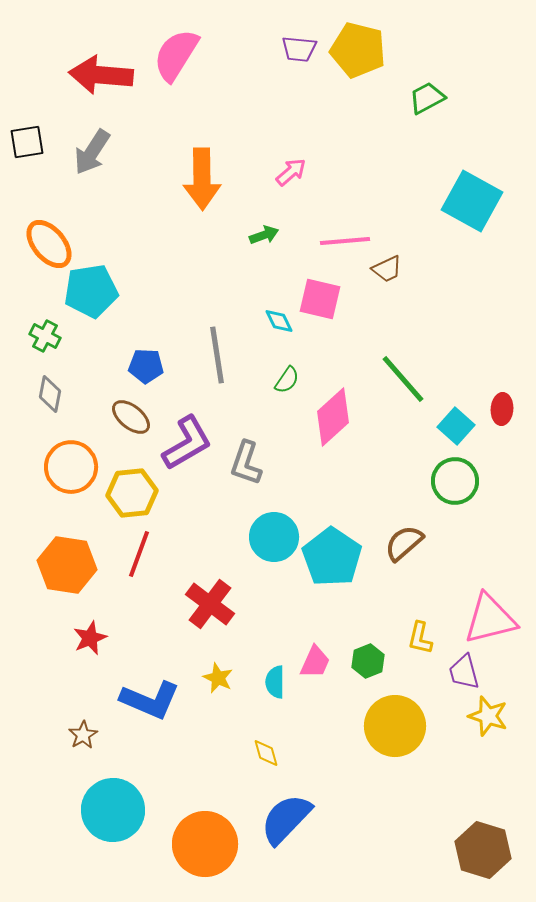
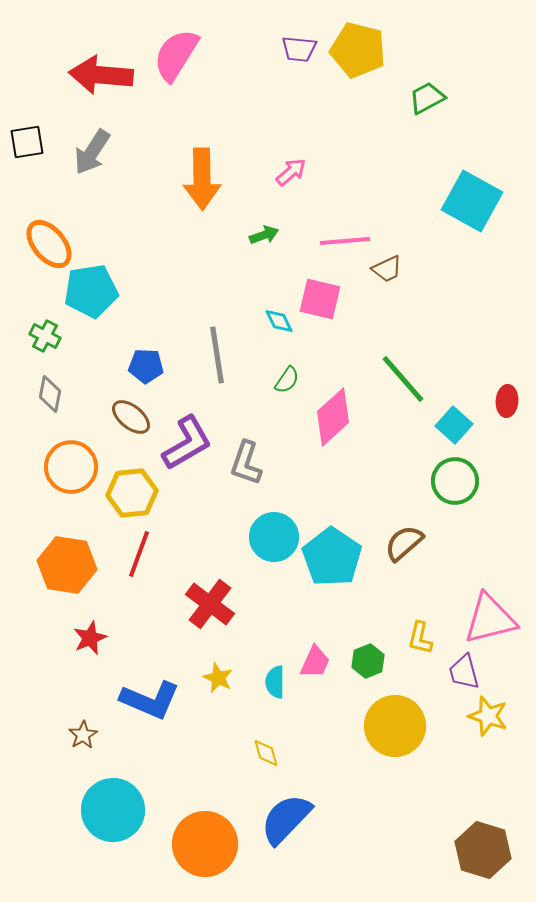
red ellipse at (502, 409): moved 5 px right, 8 px up
cyan square at (456, 426): moved 2 px left, 1 px up
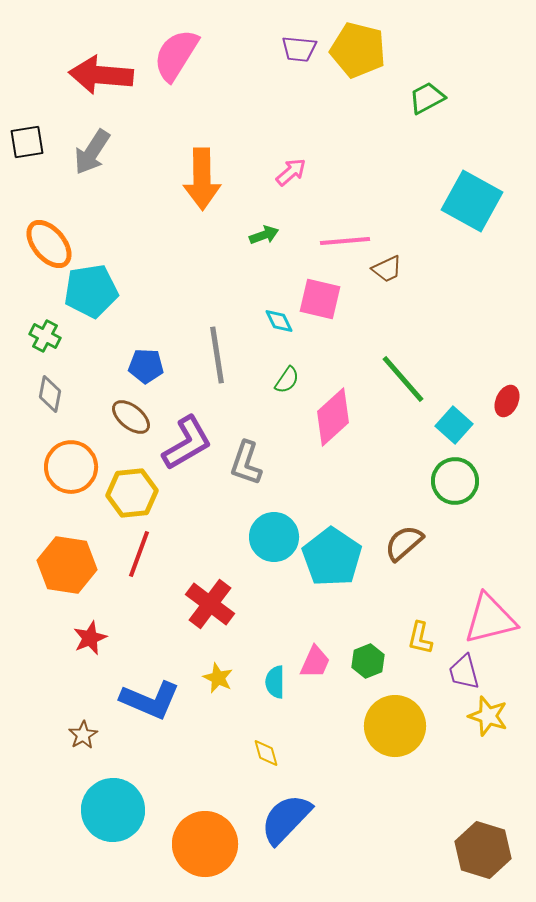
red ellipse at (507, 401): rotated 20 degrees clockwise
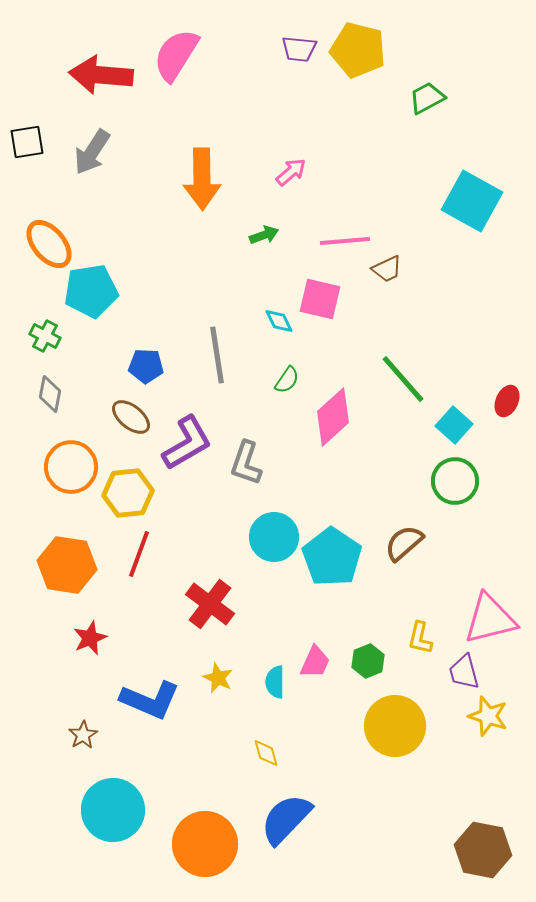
yellow hexagon at (132, 493): moved 4 px left
brown hexagon at (483, 850): rotated 6 degrees counterclockwise
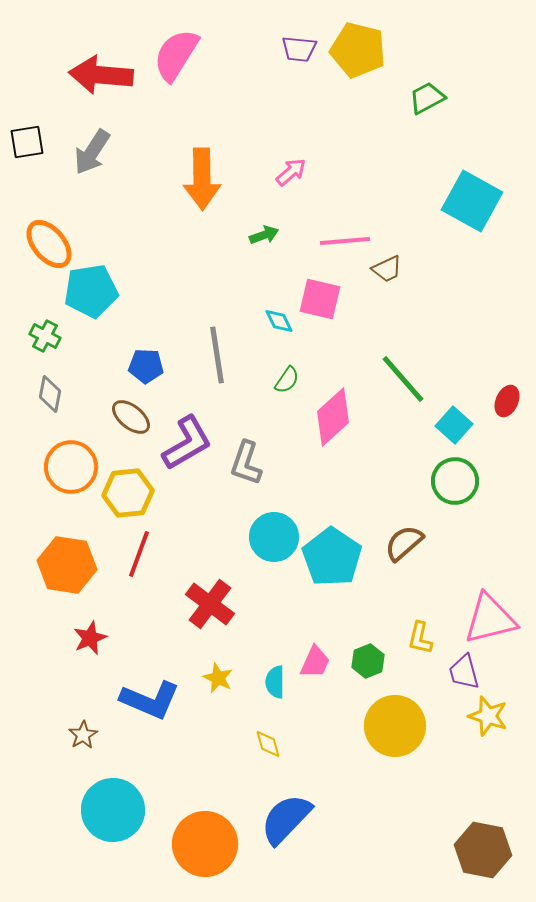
yellow diamond at (266, 753): moved 2 px right, 9 px up
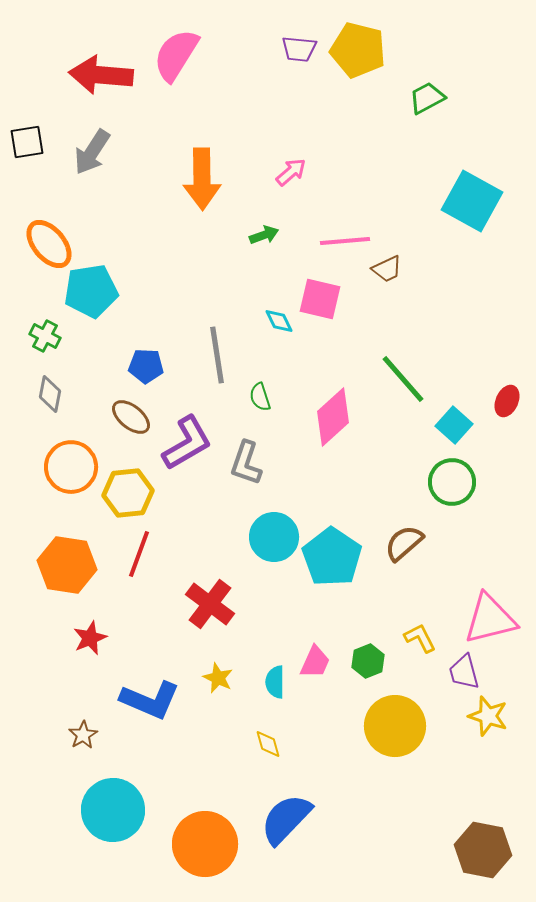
green semicircle at (287, 380): moved 27 px left, 17 px down; rotated 128 degrees clockwise
green circle at (455, 481): moved 3 px left, 1 px down
yellow L-shape at (420, 638): rotated 140 degrees clockwise
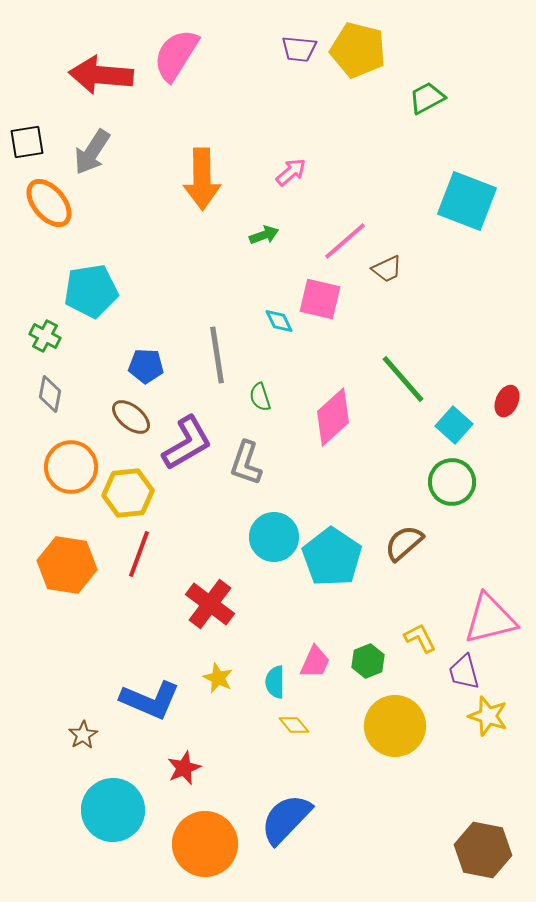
cyan square at (472, 201): moved 5 px left; rotated 8 degrees counterclockwise
pink line at (345, 241): rotated 36 degrees counterclockwise
orange ellipse at (49, 244): moved 41 px up
red star at (90, 638): moved 94 px right, 130 px down
yellow diamond at (268, 744): moved 26 px right, 19 px up; rotated 24 degrees counterclockwise
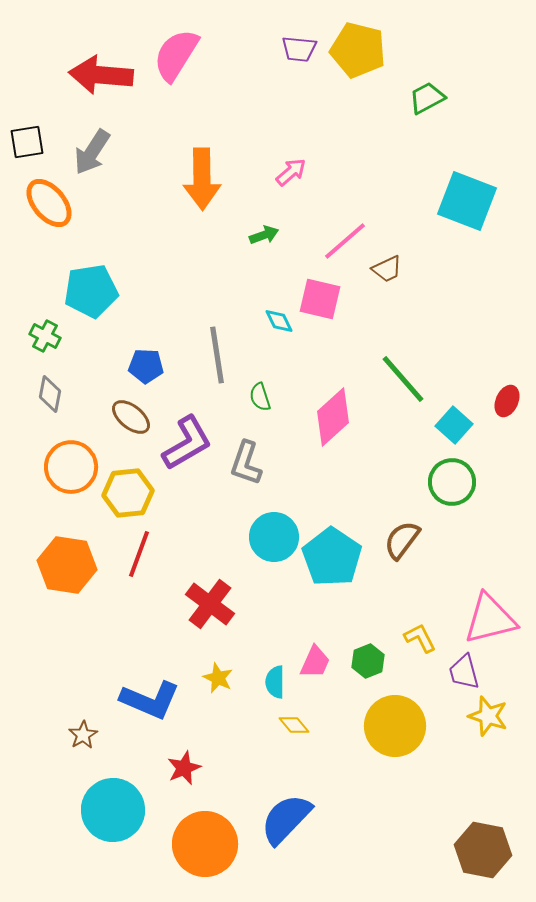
brown semicircle at (404, 543): moved 2 px left, 3 px up; rotated 12 degrees counterclockwise
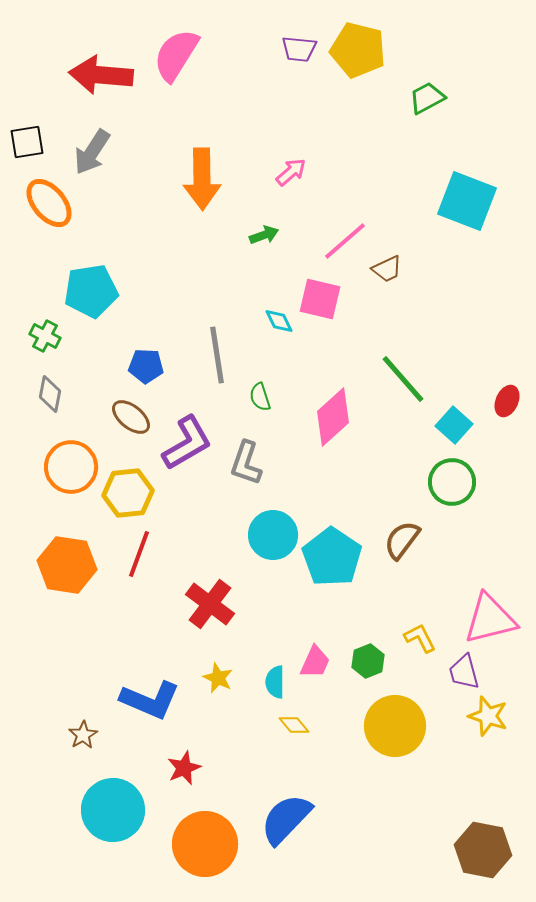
cyan circle at (274, 537): moved 1 px left, 2 px up
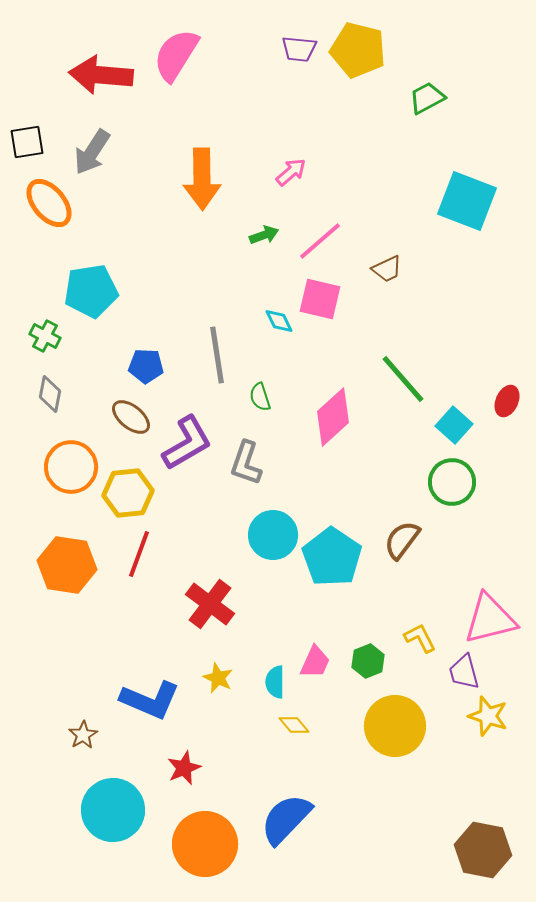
pink line at (345, 241): moved 25 px left
